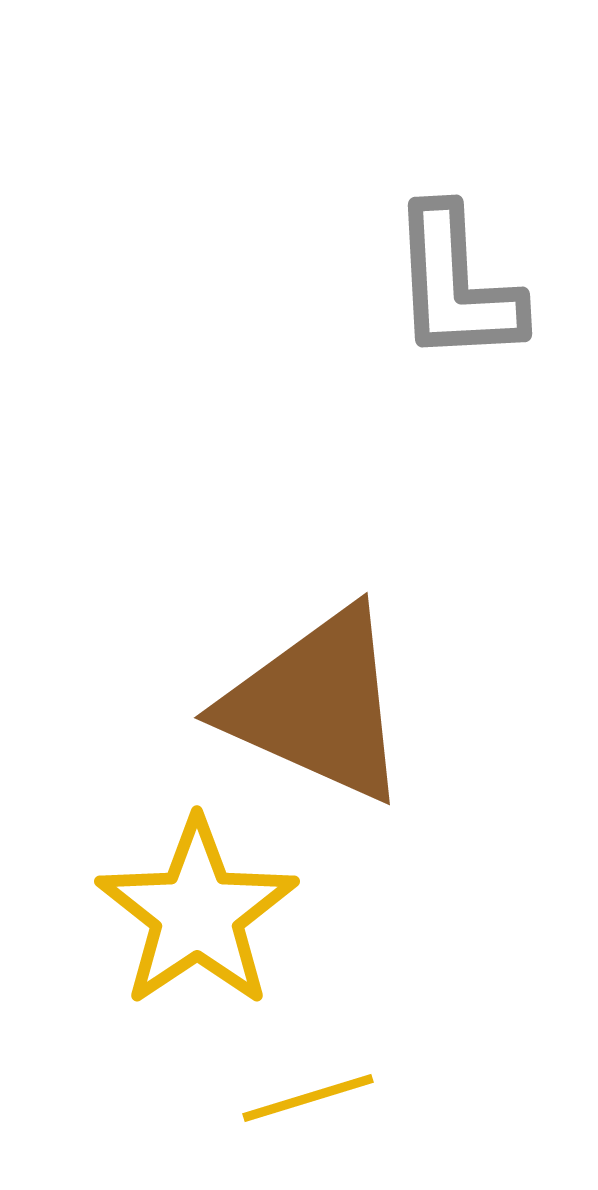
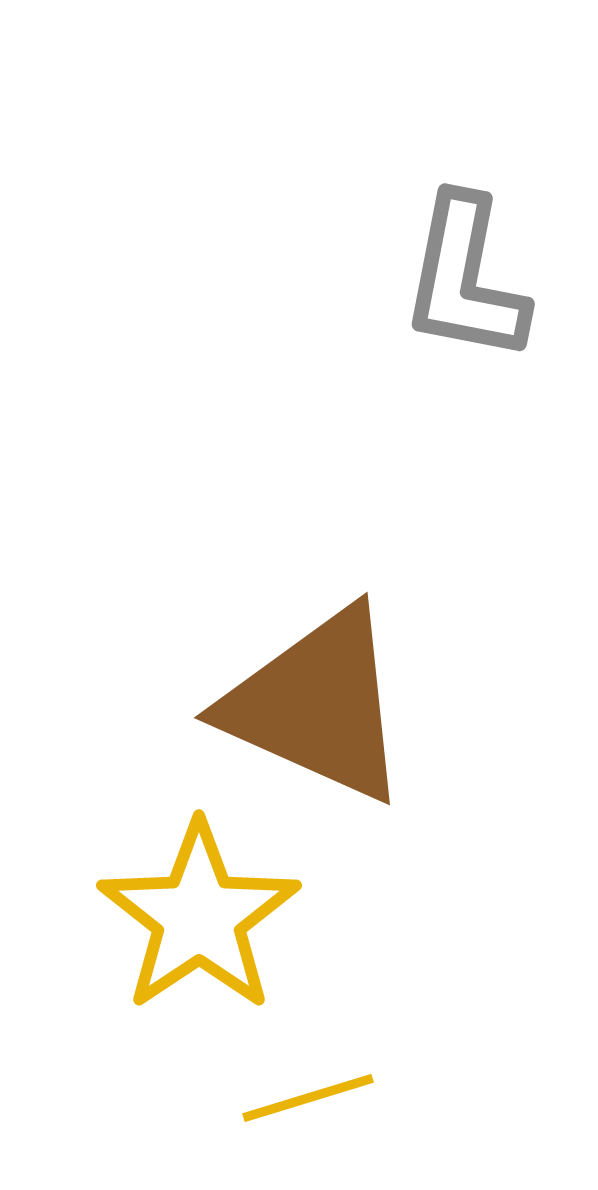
gray L-shape: moved 9 px right, 6 px up; rotated 14 degrees clockwise
yellow star: moved 2 px right, 4 px down
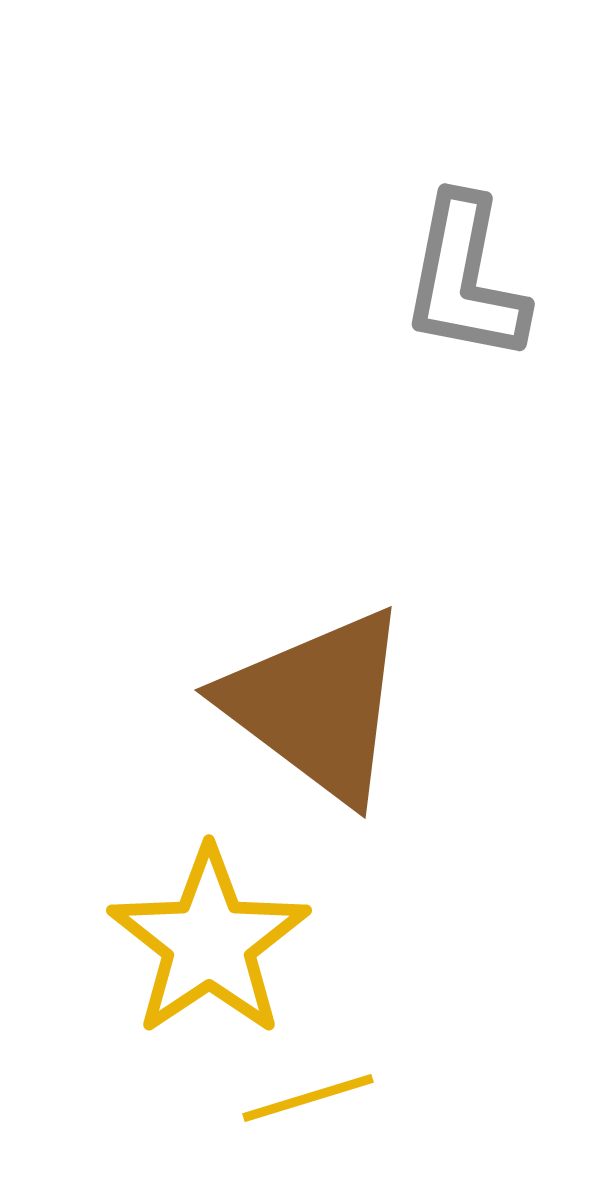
brown triangle: rotated 13 degrees clockwise
yellow star: moved 10 px right, 25 px down
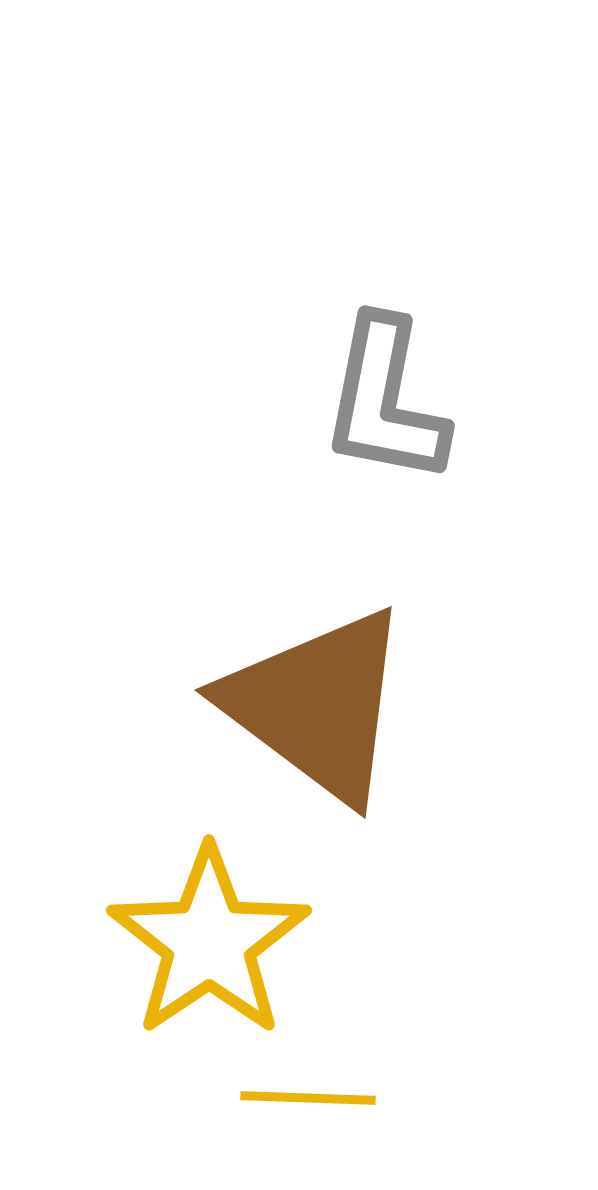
gray L-shape: moved 80 px left, 122 px down
yellow line: rotated 19 degrees clockwise
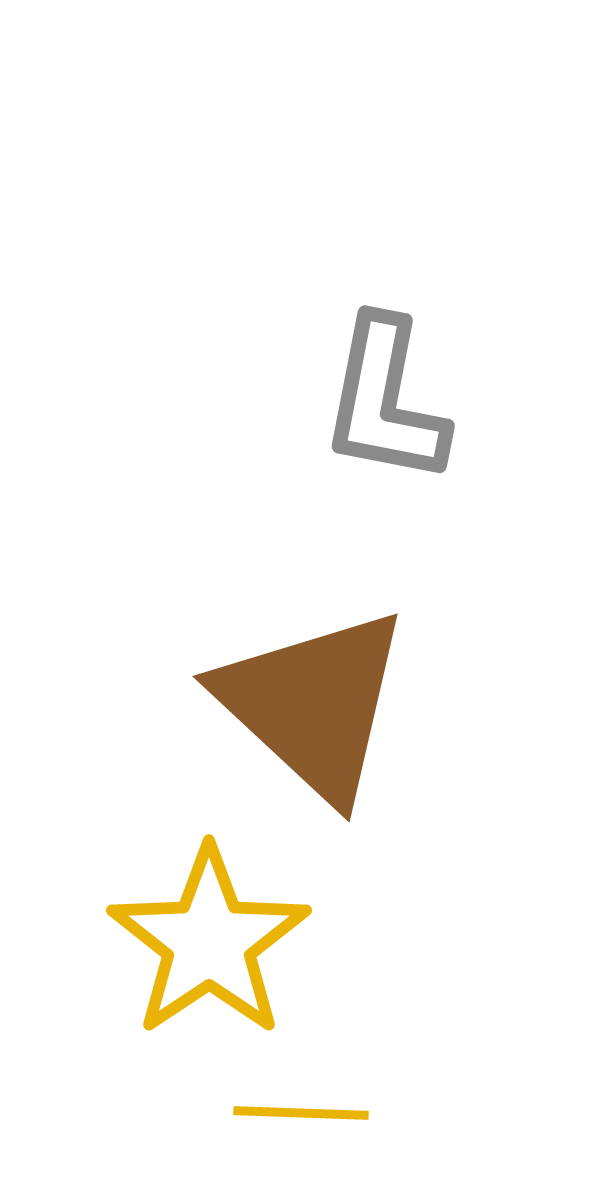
brown triangle: moved 4 px left, 1 px up; rotated 6 degrees clockwise
yellow line: moved 7 px left, 15 px down
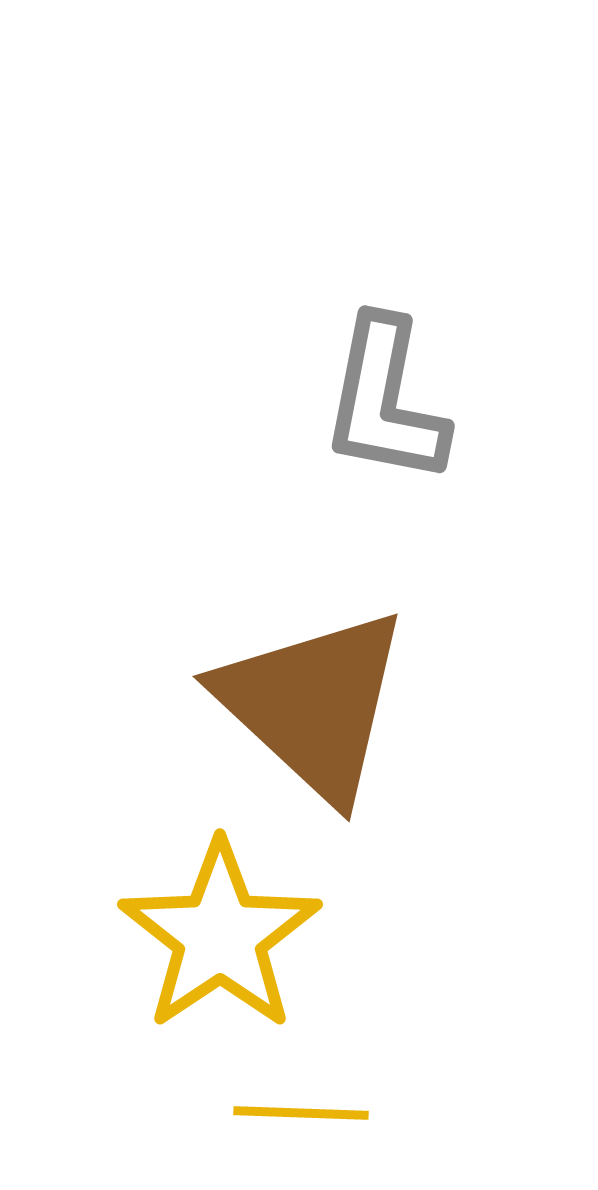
yellow star: moved 11 px right, 6 px up
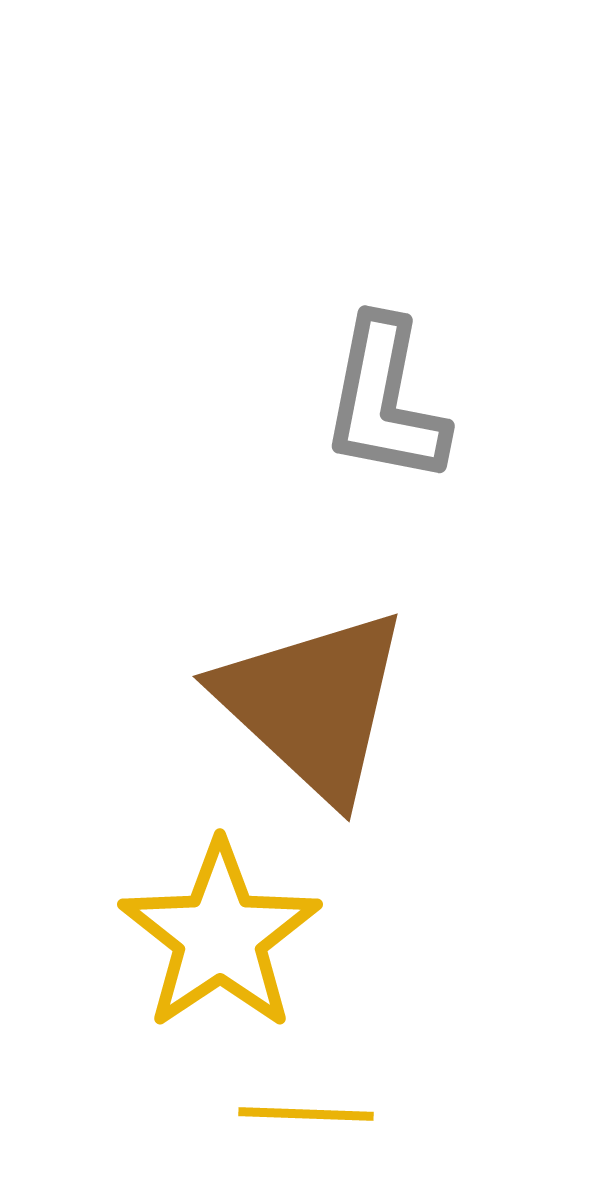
yellow line: moved 5 px right, 1 px down
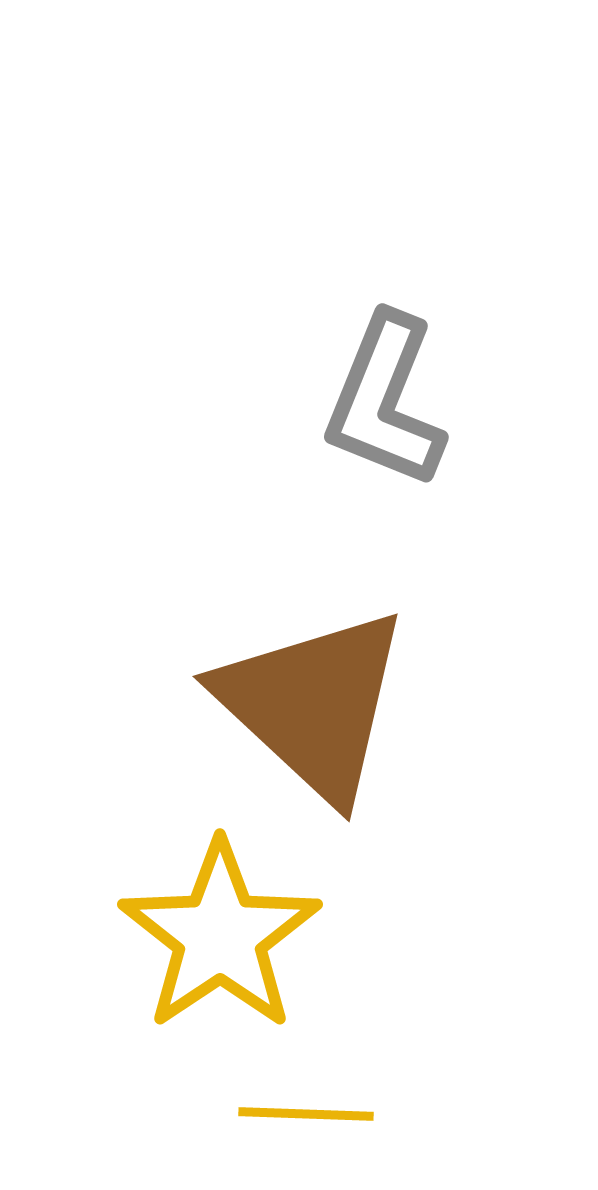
gray L-shape: rotated 11 degrees clockwise
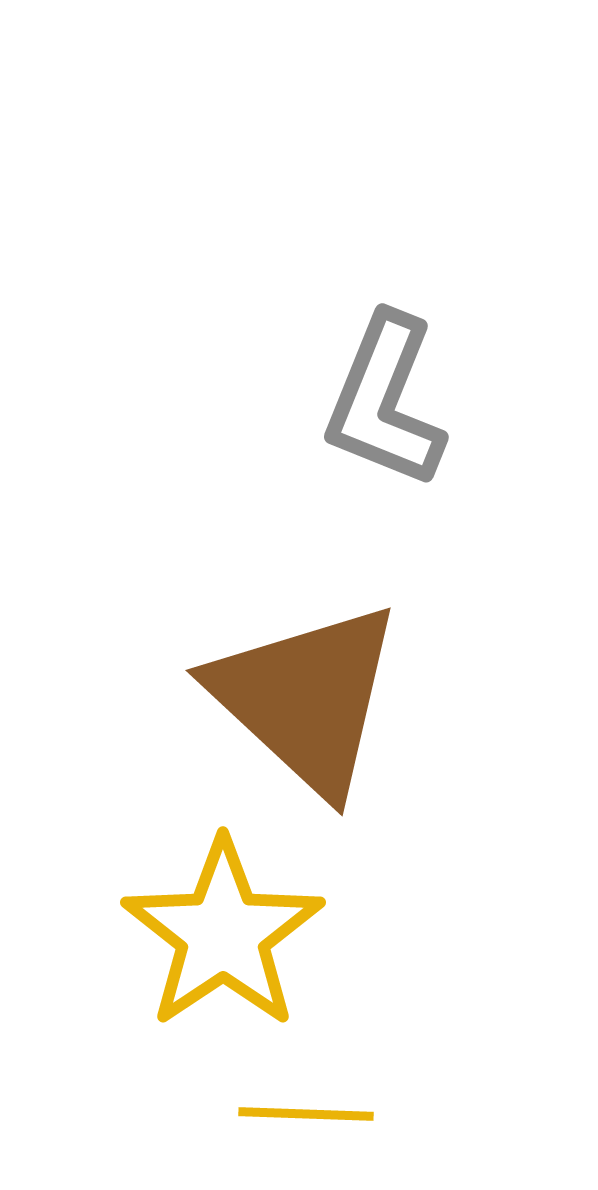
brown triangle: moved 7 px left, 6 px up
yellow star: moved 3 px right, 2 px up
